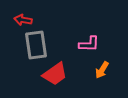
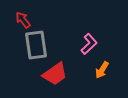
red arrow: rotated 42 degrees clockwise
pink L-shape: rotated 45 degrees counterclockwise
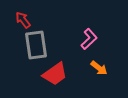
pink L-shape: moved 5 px up
orange arrow: moved 3 px left, 2 px up; rotated 84 degrees counterclockwise
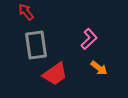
red arrow: moved 3 px right, 8 px up
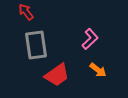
pink L-shape: moved 1 px right
orange arrow: moved 1 px left, 2 px down
red trapezoid: moved 2 px right, 1 px down
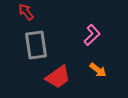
pink L-shape: moved 2 px right, 4 px up
red trapezoid: moved 1 px right, 2 px down
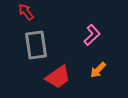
orange arrow: rotated 96 degrees clockwise
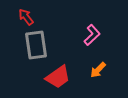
red arrow: moved 5 px down
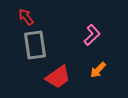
gray rectangle: moved 1 px left
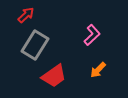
red arrow: moved 2 px up; rotated 84 degrees clockwise
gray rectangle: rotated 40 degrees clockwise
red trapezoid: moved 4 px left, 1 px up
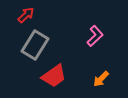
pink L-shape: moved 3 px right, 1 px down
orange arrow: moved 3 px right, 9 px down
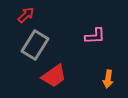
pink L-shape: rotated 40 degrees clockwise
orange arrow: moved 7 px right; rotated 36 degrees counterclockwise
